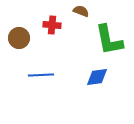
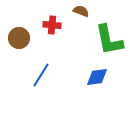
blue line: rotated 55 degrees counterclockwise
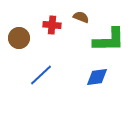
brown semicircle: moved 6 px down
green L-shape: rotated 80 degrees counterclockwise
blue line: rotated 15 degrees clockwise
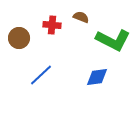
green L-shape: moved 4 px right; rotated 28 degrees clockwise
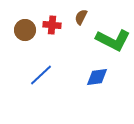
brown semicircle: rotated 84 degrees counterclockwise
brown circle: moved 6 px right, 8 px up
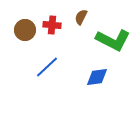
blue line: moved 6 px right, 8 px up
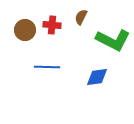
blue line: rotated 45 degrees clockwise
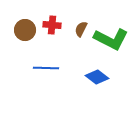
brown semicircle: moved 12 px down
green L-shape: moved 2 px left, 1 px up
blue line: moved 1 px left, 1 px down
blue diamond: rotated 45 degrees clockwise
